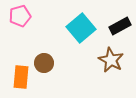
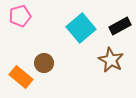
orange rectangle: rotated 55 degrees counterclockwise
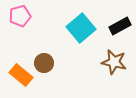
brown star: moved 3 px right, 2 px down; rotated 15 degrees counterclockwise
orange rectangle: moved 2 px up
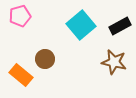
cyan square: moved 3 px up
brown circle: moved 1 px right, 4 px up
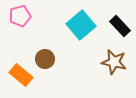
black rectangle: rotated 75 degrees clockwise
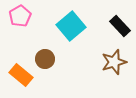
pink pentagon: rotated 15 degrees counterclockwise
cyan square: moved 10 px left, 1 px down
brown star: rotated 30 degrees counterclockwise
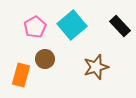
pink pentagon: moved 15 px right, 11 px down
cyan square: moved 1 px right, 1 px up
brown star: moved 18 px left, 5 px down
orange rectangle: rotated 65 degrees clockwise
